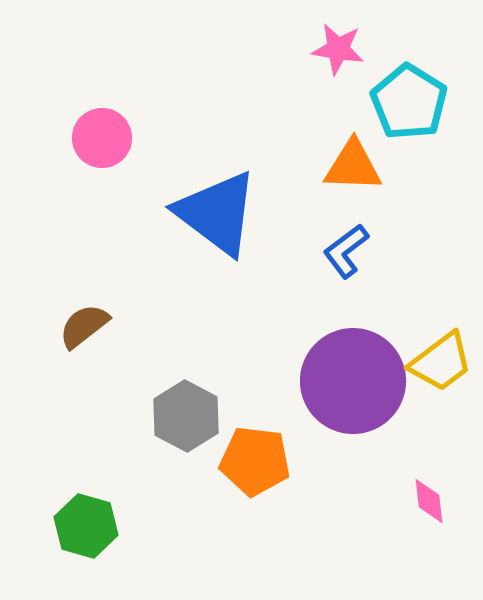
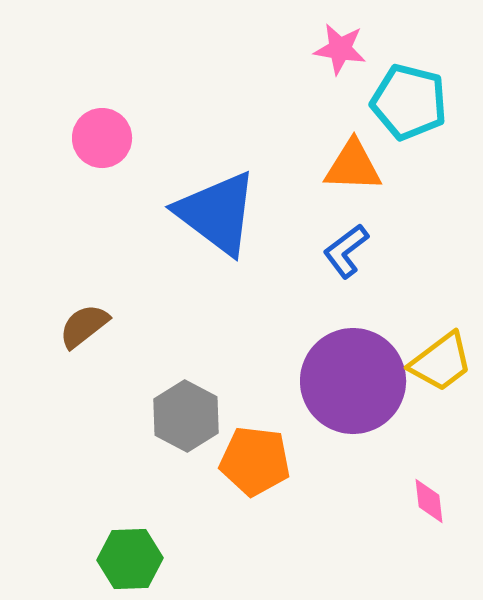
pink star: moved 2 px right
cyan pentagon: rotated 18 degrees counterclockwise
green hexagon: moved 44 px right, 33 px down; rotated 18 degrees counterclockwise
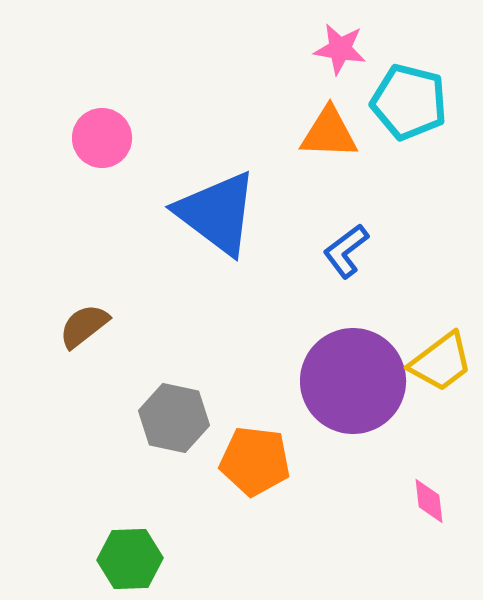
orange triangle: moved 24 px left, 33 px up
gray hexagon: moved 12 px left, 2 px down; rotated 16 degrees counterclockwise
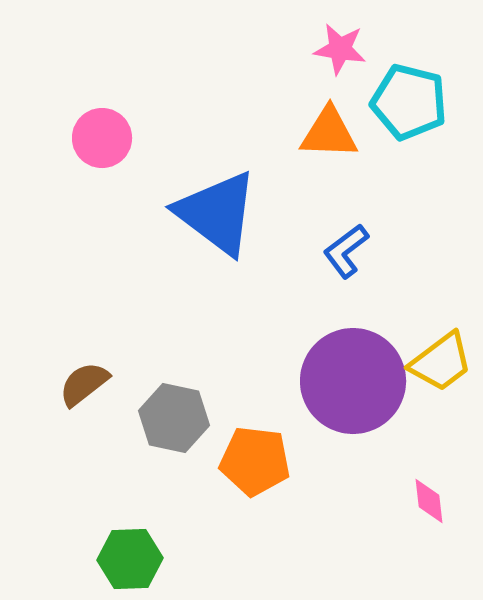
brown semicircle: moved 58 px down
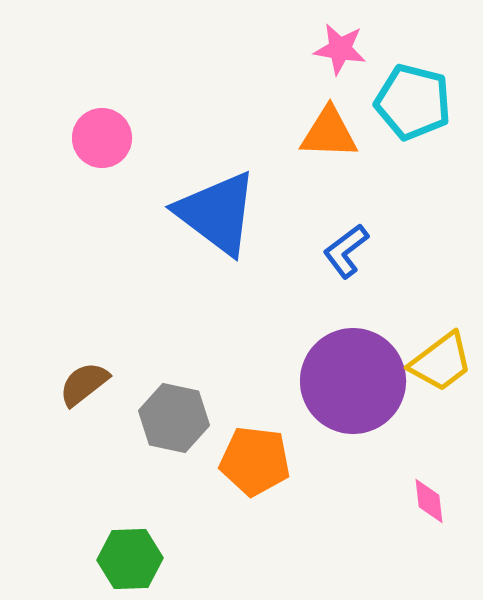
cyan pentagon: moved 4 px right
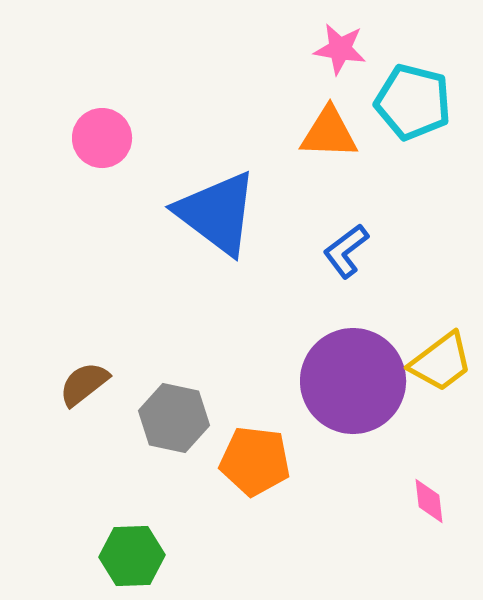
green hexagon: moved 2 px right, 3 px up
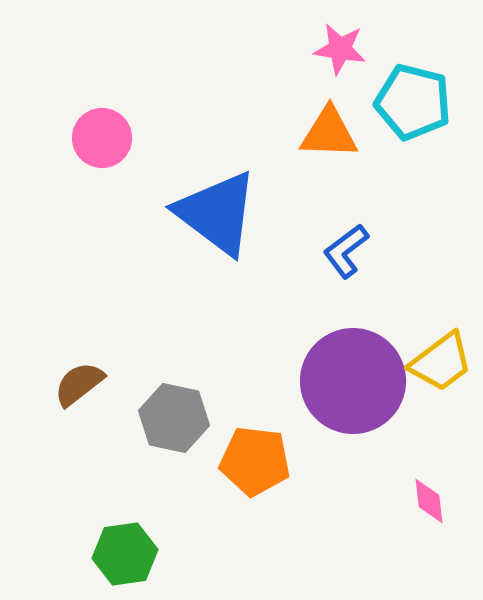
brown semicircle: moved 5 px left
green hexagon: moved 7 px left, 2 px up; rotated 6 degrees counterclockwise
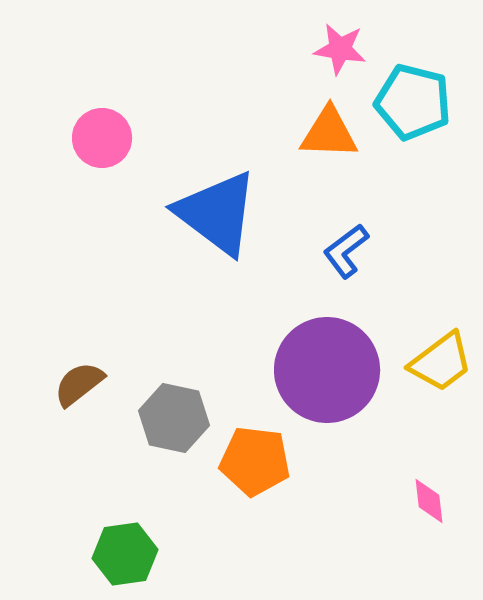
purple circle: moved 26 px left, 11 px up
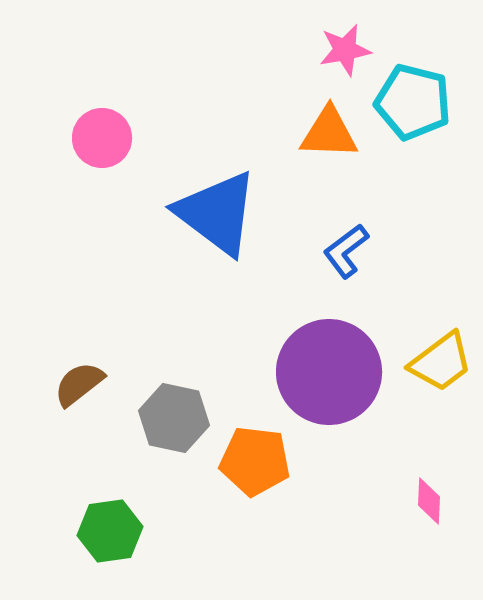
pink star: moved 5 px right, 1 px down; rotated 20 degrees counterclockwise
purple circle: moved 2 px right, 2 px down
pink diamond: rotated 9 degrees clockwise
green hexagon: moved 15 px left, 23 px up
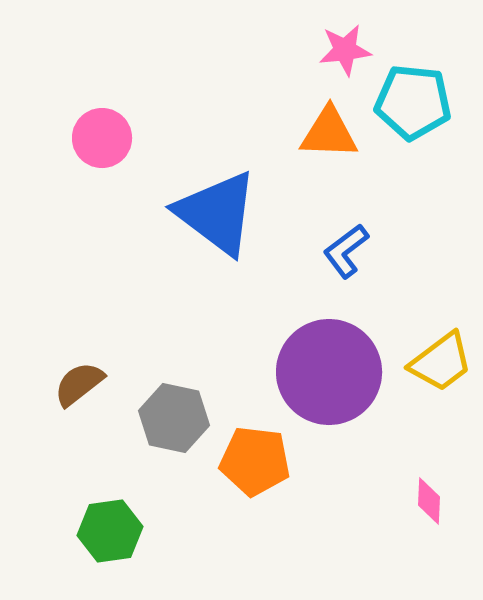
pink star: rotated 4 degrees clockwise
cyan pentagon: rotated 8 degrees counterclockwise
